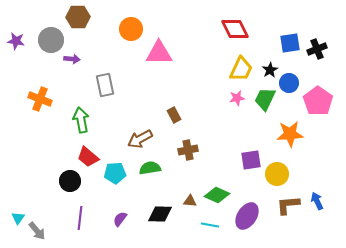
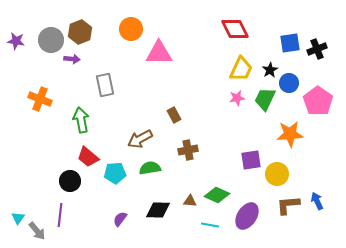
brown hexagon: moved 2 px right, 15 px down; rotated 20 degrees counterclockwise
black diamond: moved 2 px left, 4 px up
purple line: moved 20 px left, 3 px up
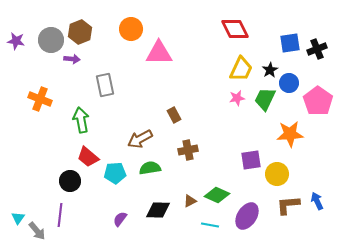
brown triangle: rotated 32 degrees counterclockwise
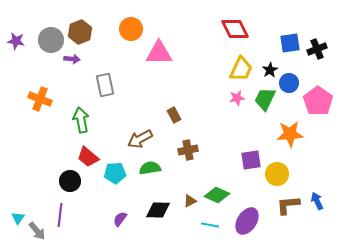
purple ellipse: moved 5 px down
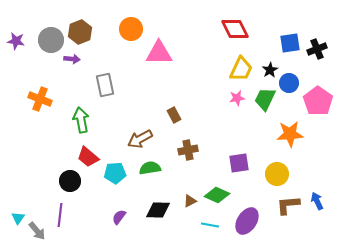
purple square: moved 12 px left, 3 px down
purple semicircle: moved 1 px left, 2 px up
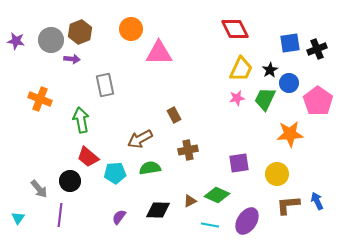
gray arrow: moved 2 px right, 42 px up
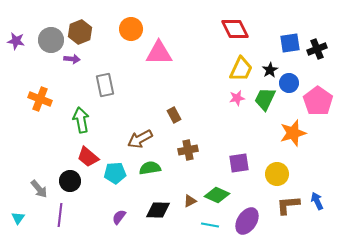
orange star: moved 3 px right, 1 px up; rotated 12 degrees counterclockwise
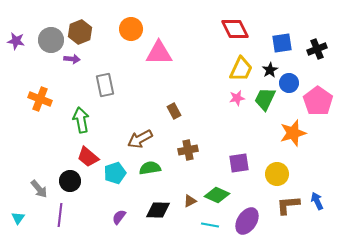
blue square: moved 8 px left
brown rectangle: moved 4 px up
cyan pentagon: rotated 15 degrees counterclockwise
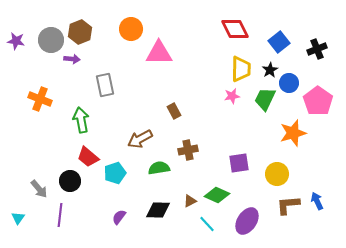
blue square: moved 3 px left, 1 px up; rotated 30 degrees counterclockwise
yellow trapezoid: rotated 24 degrees counterclockwise
pink star: moved 5 px left, 2 px up
green semicircle: moved 9 px right
cyan line: moved 3 px left, 1 px up; rotated 36 degrees clockwise
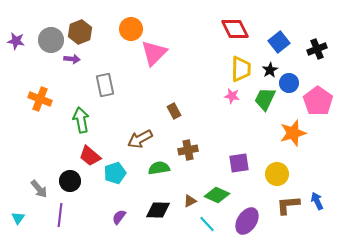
pink triangle: moved 5 px left; rotated 44 degrees counterclockwise
pink star: rotated 21 degrees clockwise
red trapezoid: moved 2 px right, 1 px up
